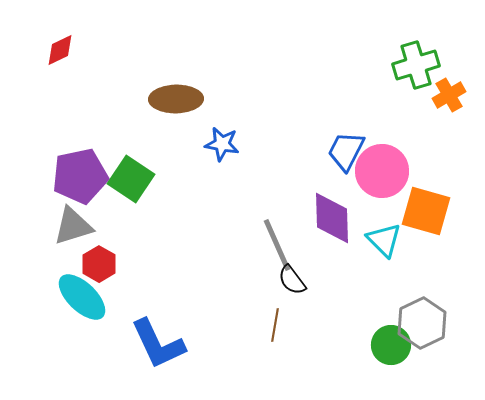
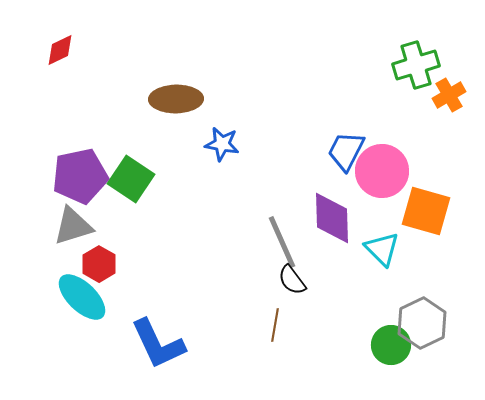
cyan triangle: moved 2 px left, 9 px down
gray line: moved 5 px right, 3 px up
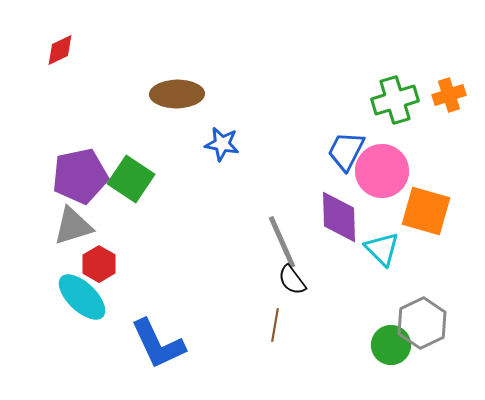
green cross: moved 21 px left, 35 px down
orange cross: rotated 12 degrees clockwise
brown ellipse: moved 1 px right, 5 px up
purple diamond: moved 7 px right, 1 px up
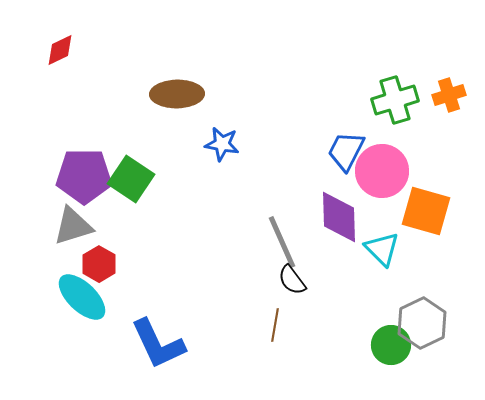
purple pentagon: moved 4 px right; rotated 12 degrees clockwise
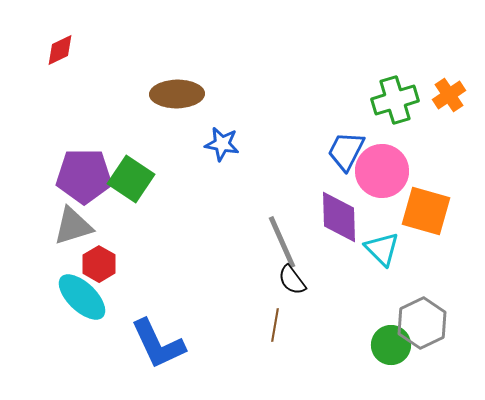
orange cross: rotated 16 degrees counterclockwise
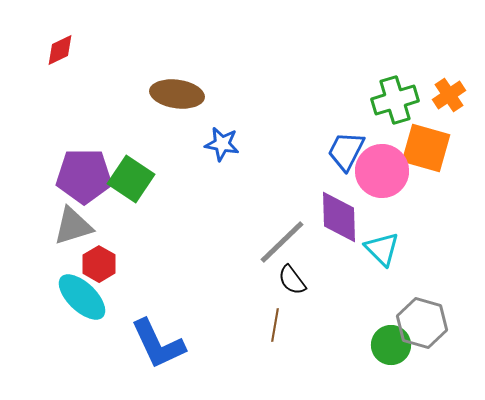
brown ellipse: rotated 9 degrees clockwise
orange square: moved 63 px up
gray line: rotated 70 degrees clockwise
gray hexagon: rotated 18 degrees counterclockwise
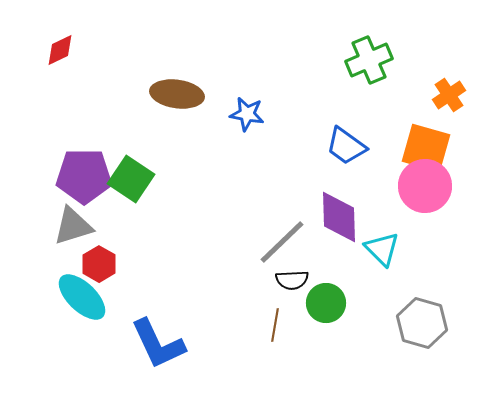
green cross: moved 26 px left, 40 px up; rotated 6 degrees counterclockwise
blue star: moved 25 px right, 30 px up
blue trapezoid: moved 5 px up; rotated 81 degrees counterclockwise
pink circle: moved 43 px right, 15 px down
black semicircle: rotated 56 degrees counterclockwise
green circle: moved 65 px left, 42 px up
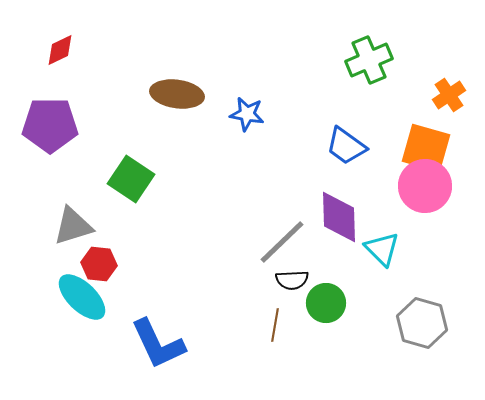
purple pentagon: moved 34 px left, 51 px up
red hexagon: rotated 24 degrees counterclockwise
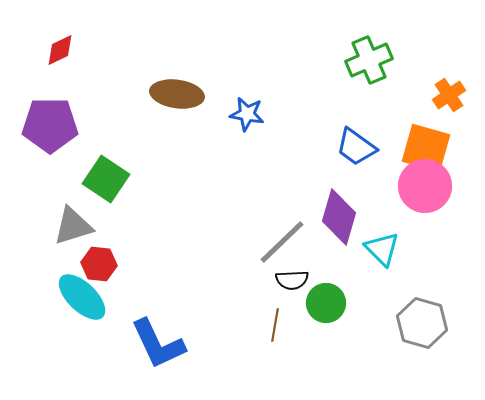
blue trapezoid: moved 10 px right, 1 px down
green square: moved 25 px left
purple diamond: rotated 18 degrees clockwise
